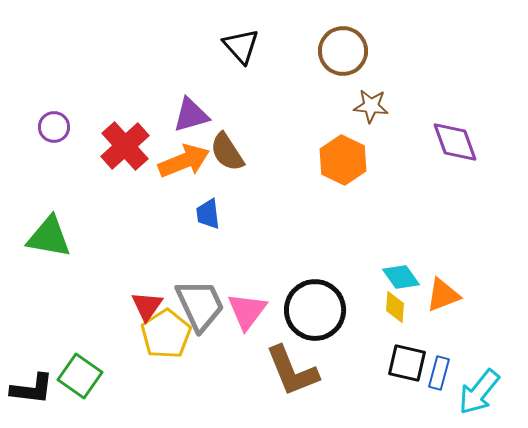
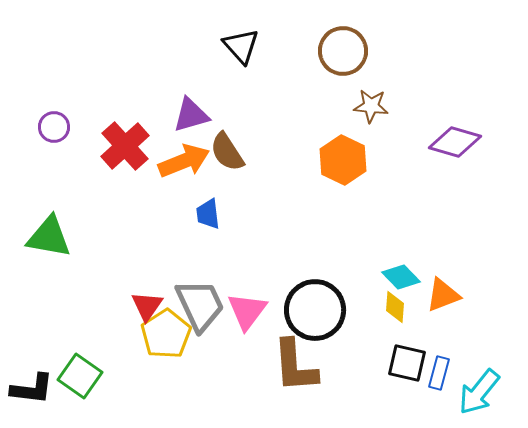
purple diamond: rotated 54 degrees counterclockwise
cyan diamond: rotated 9 degrees counterclockwise
brown L-shape: moved 3 px right, 5 px up; rotated 18 degrees clockwise
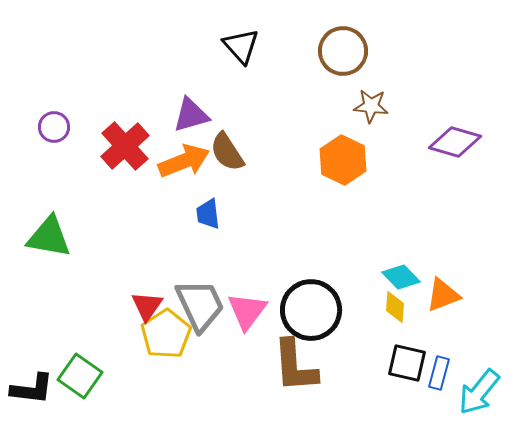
black circle: moved 4 px left
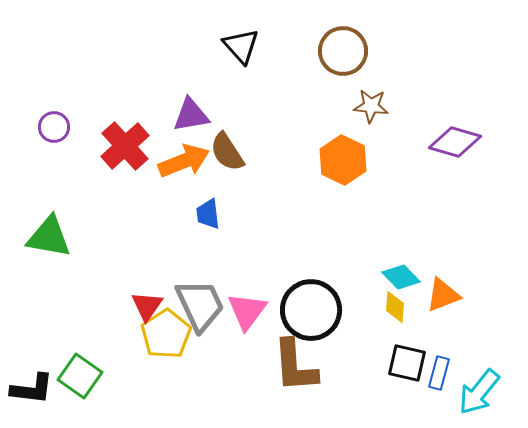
purple triangle: rotated 6 degrees clockwise
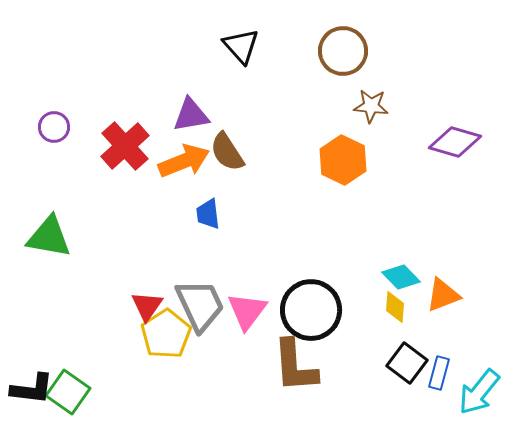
black square: rotated 24 degrees clockwise
green square: moved 12 px left, 16 px down
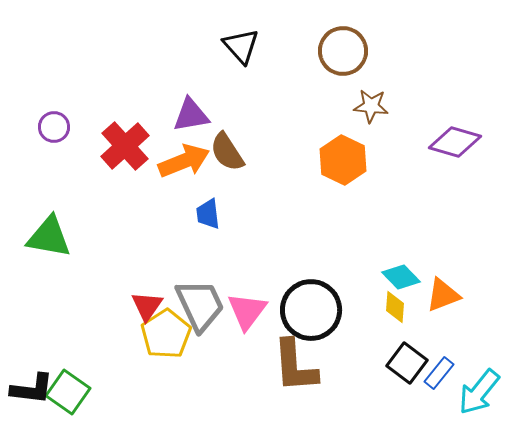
blue rectangle: rotated 24 degrees clockwise
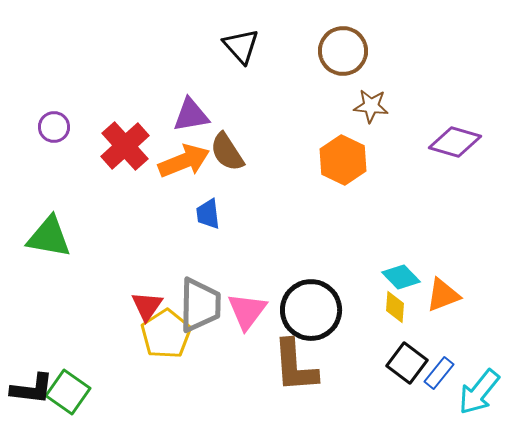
gray trapezoid: rotated 26 degrees clockwise
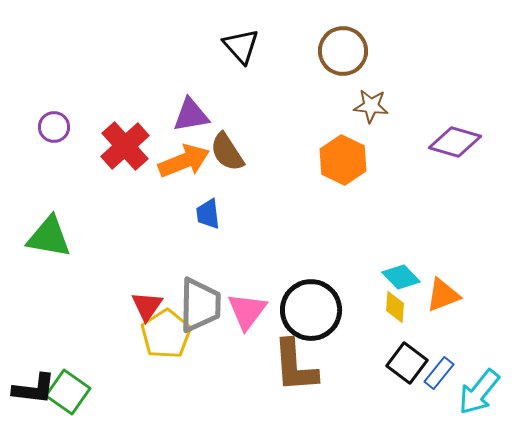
black L-shape: moved 2 px right
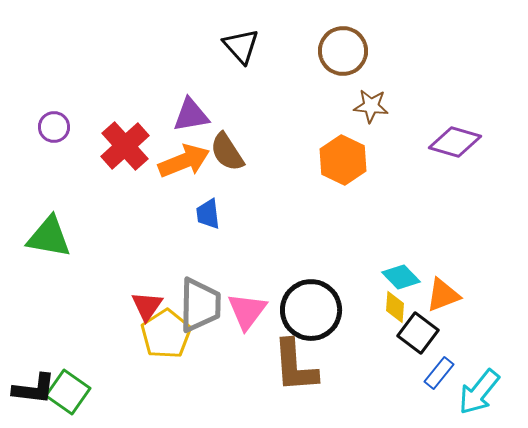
black square: moved 11 px right, 30 px up
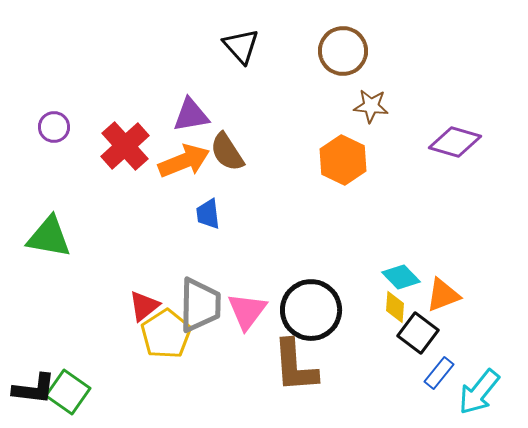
red triangle: moved 3 px left; rotated 16 degrees clockwise
